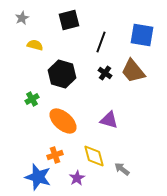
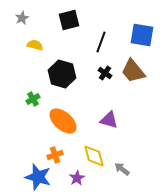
green cross: moved 1 px right
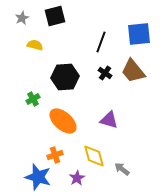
black square: moved 14 px left, 4 px up
blue square: moved 3 px left, 1 px up; rotated 15 degrees counterclockwise
black hexagon: moved 3 px right, 3 px down; rotated 20 degrees counterclockwise
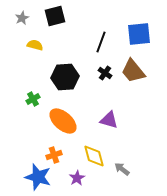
orange cross: moved 1 px left
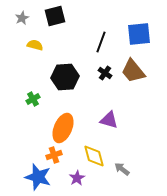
orange ellipse: moved 7 px down; rotated 72 degrees clockwise
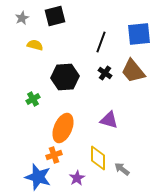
yellow diamond: moved 4 px right, 2 px down; rotated 15 degrees clockwise
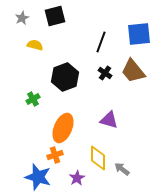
black hexagon: rotated 16 degrees counterclockwise
orange cross: moved 1 px right
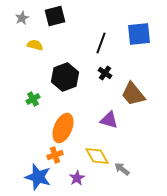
black line: moved 1 px down
brown trapezoid: moved 23 px down
yellow diamond: moved 1 px left, 2 px up; rotated 30 degrees counterclockwise
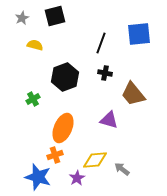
black cross: rotated 24 degrees counterclockwise
yellow diamond: moved 2 px left, 4 px down; rotated 65 degrees counterclockwise
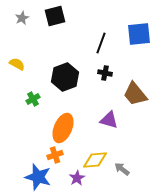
yellow semicircle: moved 18 px left, 19 px down; rotated 14 degrees clockwise
brown trapezoid: moved 2 px right
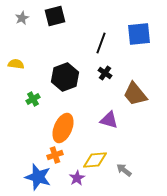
yellow semicircle: moved 1 px left; rotated 21 degrees counterclockwise
black cross: rotated 24 degrees clockwise
gray arrow: moved 2 px right, 1 px down
